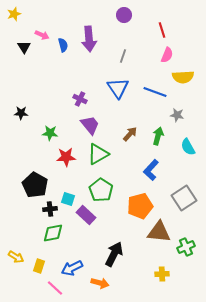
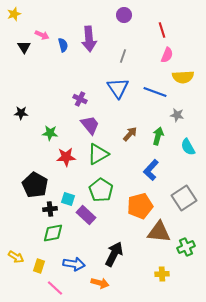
blue arrow: moved 2 px right, 4 px up; rotated 145 degrees counterclockwise
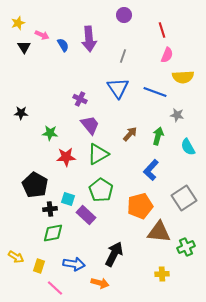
yellow star: moved 4 px right, 9 px down
blue semicircle: rotated 16 degrees counterclockwise
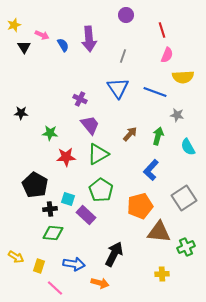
purple circle: moved 2 px right
yellow star: moved 4 px left, 2 px down
green diamond: rotated 15 degrees clockwise
